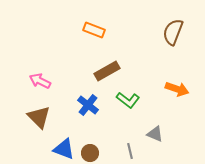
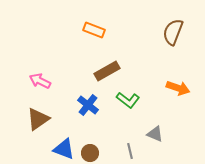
orange arrow: moved 1 px right, 1 px up
brown triangle: moved 1 px left, 2 px down; rotated 40 degrees clockwise
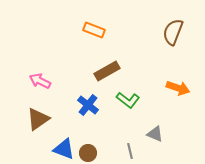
brown circle: moved 2 px left
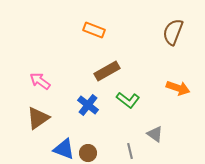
pink arrow: rotated 10 degrees clockwise
brown triangle: moved 1 px up
gray triangle: rotated 12 degrees clockwise
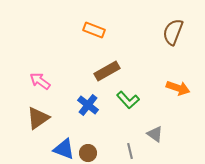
green L-shape: rotated 10 degrees clockwise
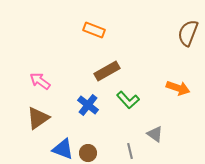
brown semicircle: moved 15 px right, 1 px down
blue triangle: moved 1 px left
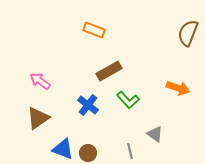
brown rectangle: moved 2 px right
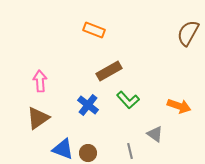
brown semicircle: rotated 8 degrees clockwise
pink arrow: rotated 50 degrees clockwise
orange arrow: moved 1 px right, 18 px down
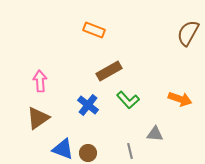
orange arrow: moved 1 px right, 7 px up
gray triangle: rotated 30 degrees counterclockwise
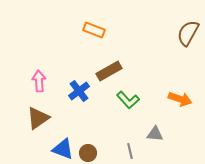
pink arrow: moved 1 px left
blue cross: moved 9 px left, 14 px up; rotated 15 degrees clockwise
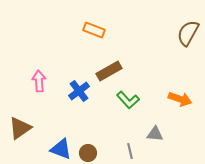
brown triangle: moved 18 px left, 10 px down
blue triangle: moved 2 px left
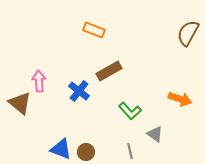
blue cross: rotated 15 degrees counterclockwise
green L-shape: moved 2 px right, 11 px down
brown triangle: moved 25 px up; rotated 45 degrees counterclockwise
gray triangle: rotated 30 degrees clockwise
brown circle: moved 2 px left, 1 px up
